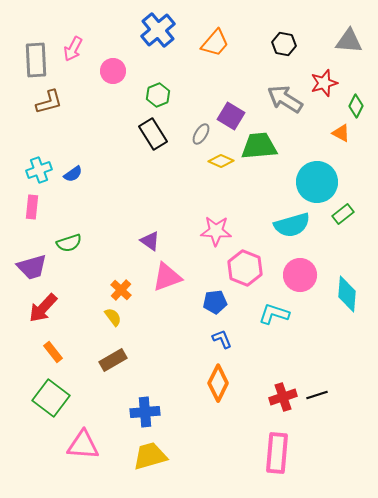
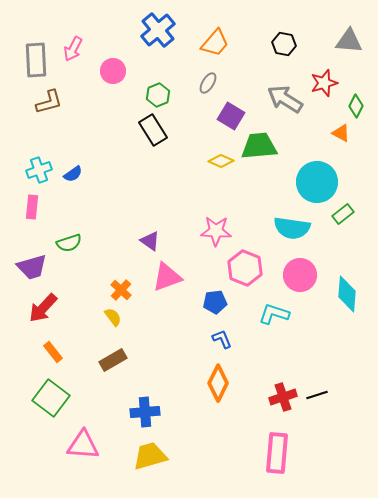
black rectangle at (153, 134): moved 4 px up
gray ellipse at (201, 134): moved 7 px right, 51 px up
cyan semicircle at (292, 225): moved 3 px down; rotated 24 degrees clockwise
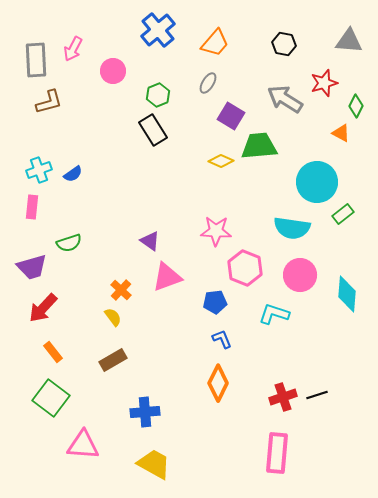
yellow trapezoid at (150, 456): moved 4 px right, 8 px down; rotated 45 degrees clockwise
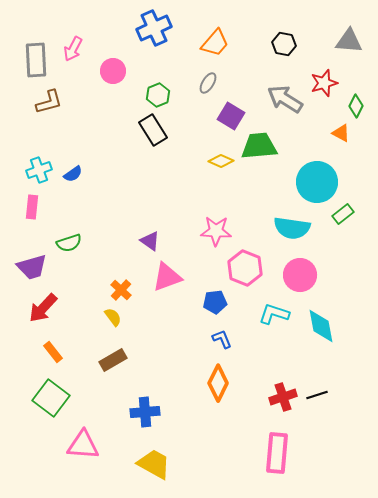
blue cross at (158, 30): moved 4 px left, 2 px up; rotated 16 degrees clockwise
cyan diamond at (347, 294): moved 26 px left, 32 px down; rotated 15 degrees counterclockwise
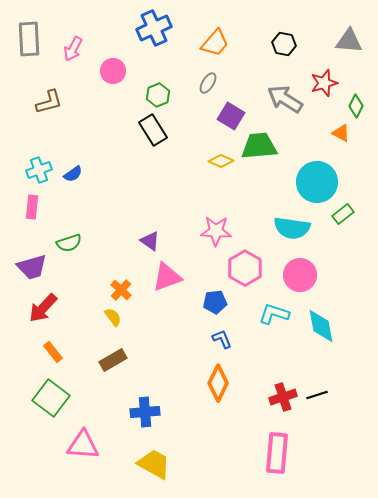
gray rectangle at (36, 60): moved 7 px left, 21 px up
pink hexagon at (245, 268): rotated 8 degrees clockwise
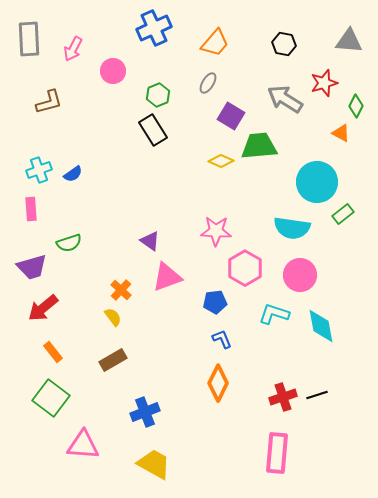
pink rectangle at (32, 207): moved 1 px left, 2 px down; rotated 10 degrees counterclockwise
red arrow at (43, 308): rotated 8 degrees clockwise
blue cross at (145, 412): rotated 16 degrees counterclockwise
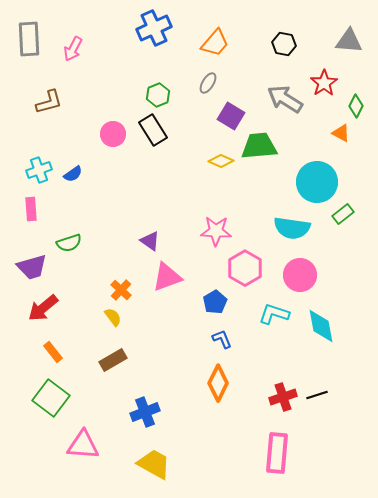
pink circle at (113, 71): moved 63 px down
red star at (324, 83): rotated 16 degrees counterclockwise
blue pentagon at (215, 302): rotated 25 degrees counterclockwise
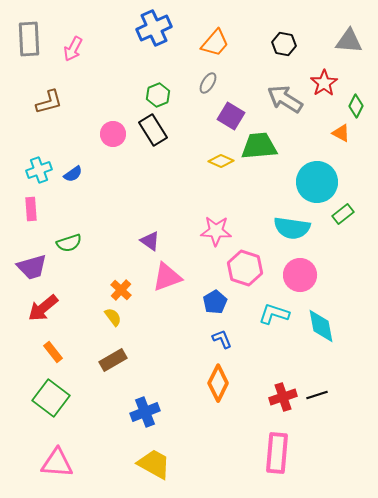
pink hexagon at (245, 268): rotated 12 degrees counterclockwise
pink triangle at (83, 445): moved 26 px left, 18 px down
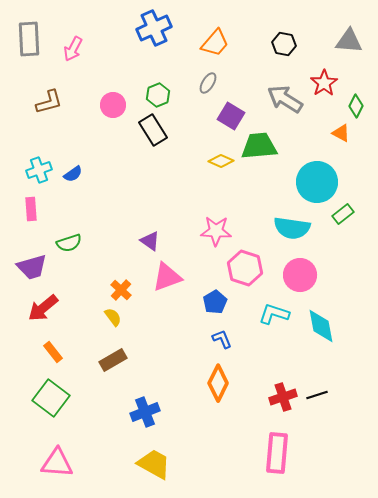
pink circle at (113, 134): moved 29 px up
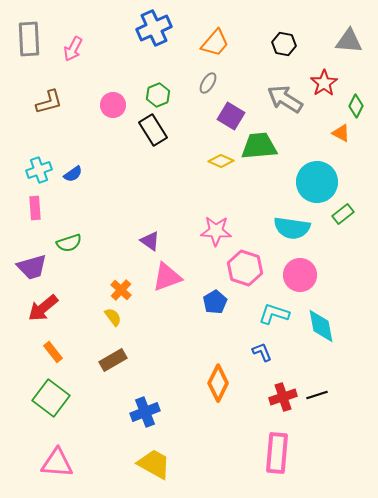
pink rectangle at (31, 209): moved 4 px right, 1 px up
blue L-shape at (222, 339): moved 40 px right, 13 px down
